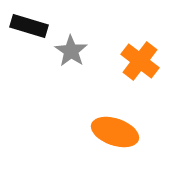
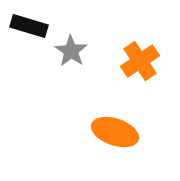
orange cross: rotated 18 degrees clockwise
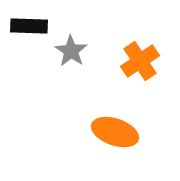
black rectangle: rotated 15 degrees counterclockwise
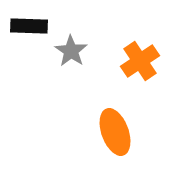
orange ellipse: rotated 51 degrees clockwise
